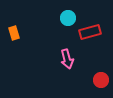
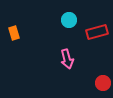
cyan circle: moved 1 px right, 2 px down
red rectangle: moved 7 px right
red circle: moved 2 px right, 3 px down
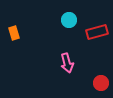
pink arrow: moved 4 px down
red circle: moved 2 px left
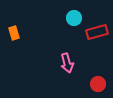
cyan circle: moved 5 px right, 2 px up
red circle: moved 3 px left, 1 px down
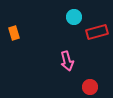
cyan circle: moved 1 px up
pink arrow: moved 2 px up
red circle: moved 8 px left, 3 px down
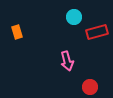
orange rectangle: moved 3 px right, 1 px up
